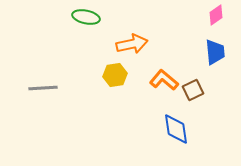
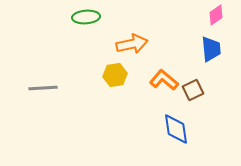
green ellipse: rotated 16 degrees counterclockwise
blue trapezoid: moved 4 px left, 3 px up
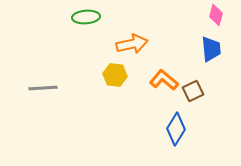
pink diamond: rotated 40 degrees counterclockwise
yellow hexagon: rotated 15 degrees clockwise
brown square: moved 1 px down
blue diamond: rotated 40 degrees clockwise
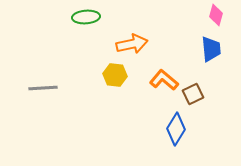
brown square: moved 3 px down
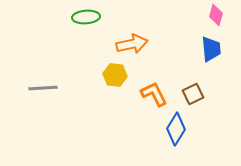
orange L-shape: moved 10 px left, 14 px down; rotated 24 degrees clockwise
